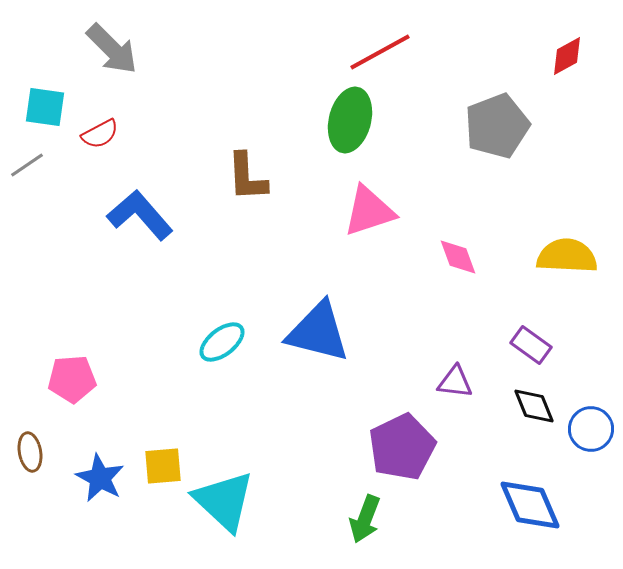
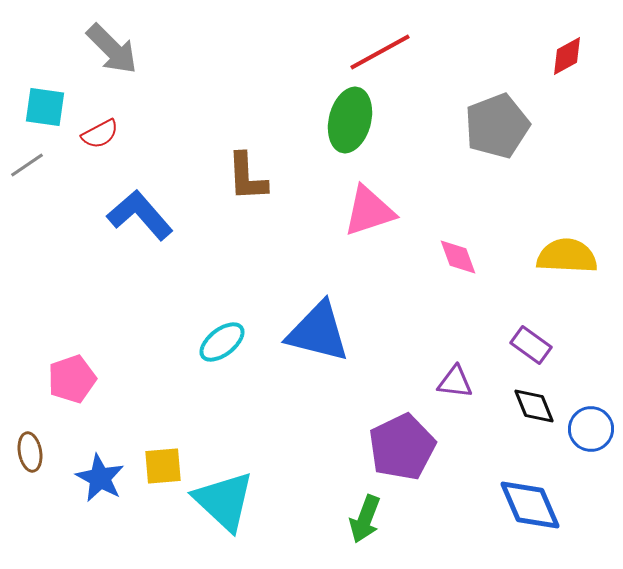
pink pentagon: rotated 15 degrees counterclockwise
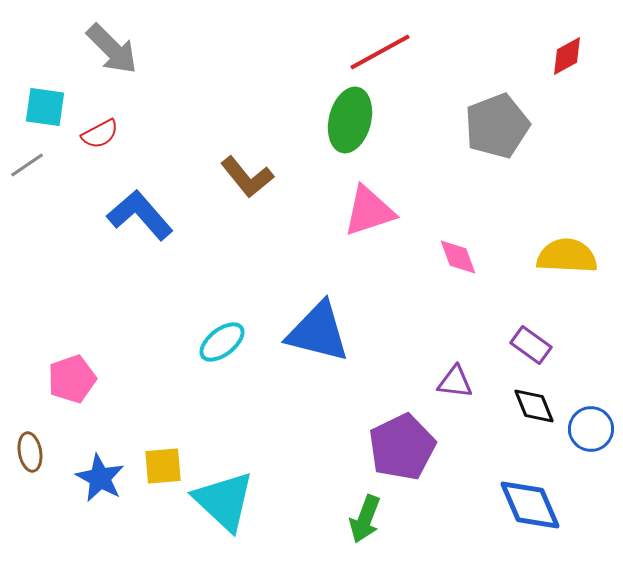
brown L-shape: rotated 36 degrees counterclockwise
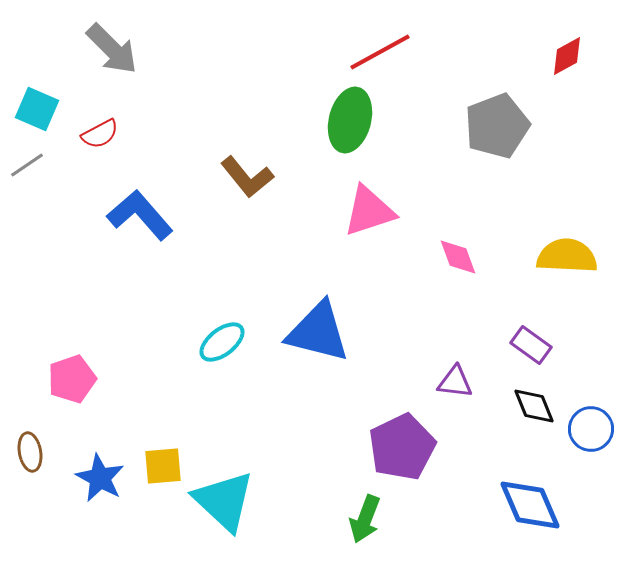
cyan square: moved 8 px left, 2 px down; rotated 15 degrees clockwise
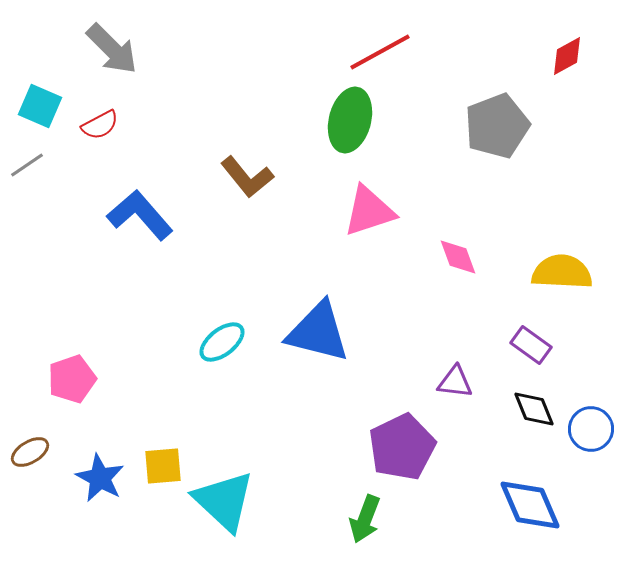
cyan square: moved 3 px right, 3 px up
red semicircle: moved 9 px up
yellow semicircle: moved 5 px left, 16 px down
black diamond: moved 3 px down
brown ellipse: rotated 69 degrees clockwise
